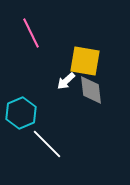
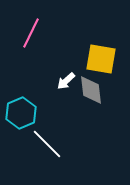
pink line: rotated 52 degrees clockwise
yellow square: moved 16 px right, 2 px up
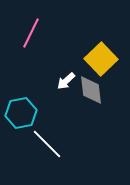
yellow square: rotated 36 degrees clockwise
cyan hexagon: rotated 12 degrees clockwise
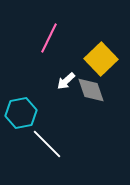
pink line: moved 18 px right, 5 px down
gray diamond: rotated 12 degrees counterclockwise
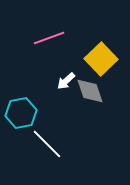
pink line: rotated 44 degrees clockwise
gray diamond: moved 1 px left, 1 px down
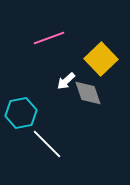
gray diamond: moved 2 px left, 2 px down
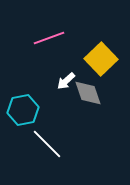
cyan hexagon: moved 2 px right, 3 px up
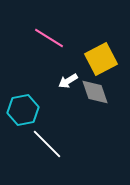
pink line: rotated 52 degrees clockwise
yellow square: rotated 16 degrees clockwise
white arrow: moved 2 px right; rotated 12 degrees clockwise
gray diamond: moved 7 px right, 1 px up
